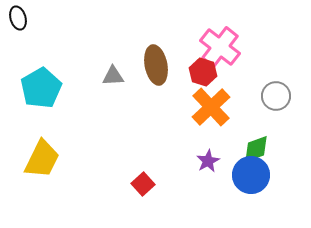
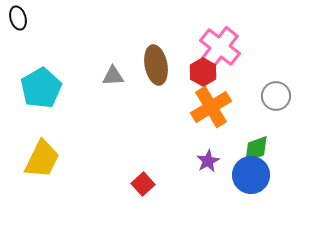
red hexagon: rotated 12 degrees clockwise
orange cross: rotated 12 degrees clockwise
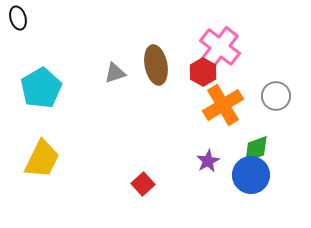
gray triangle: moved 2 px right, 3 px up; rotated 15 degrees counterclockwise
orange cross: moved 12 px right, 2 px up
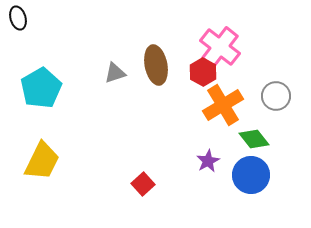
green diamond: moved 2 px left, 10 px up; rotated 72 degrees clockwise
yellow trapezoid: moved 2 px down
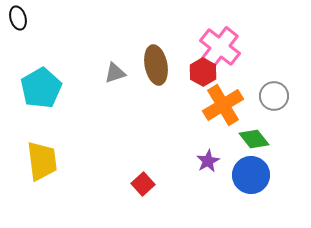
gray circle: moved 2 px left
yellow trapezoid: rotated 33 degrees counterclockwise
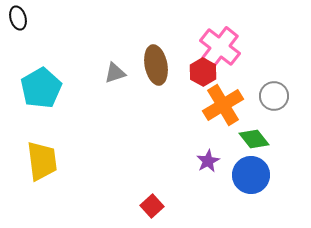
red square: moved 9 px right, 22 px down
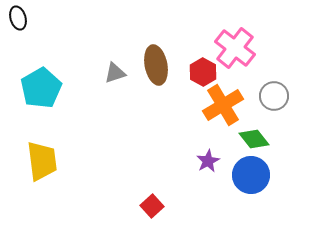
pink cross: moved 15 px right, 1 px down
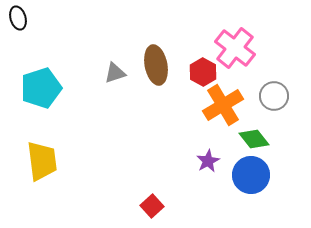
cyan pentagon: rotated 12 degrees clockwise
